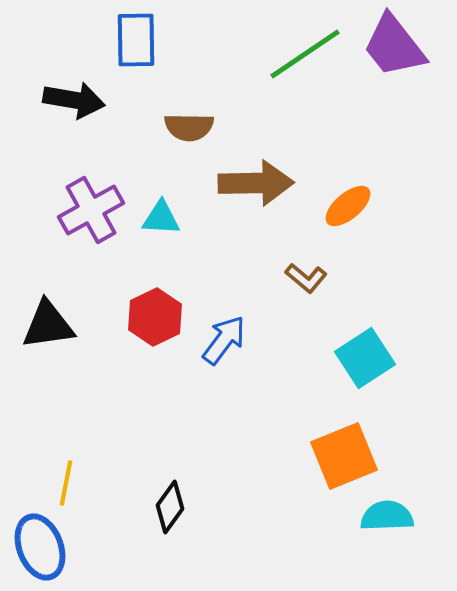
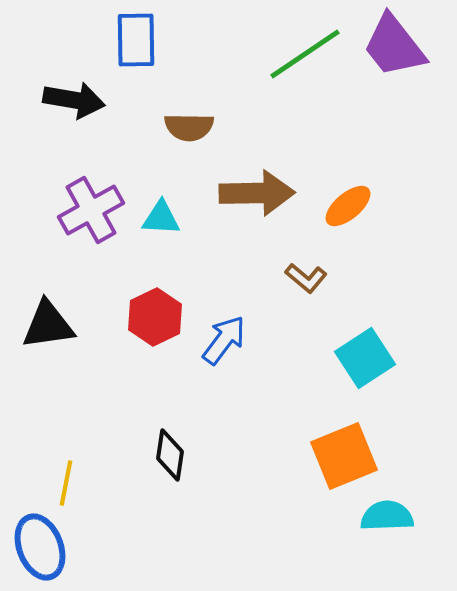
brown arrow: moved 1 px right, 10 px down
black diamond: moved 52 px up; rotated 27 degrees counterclockwise
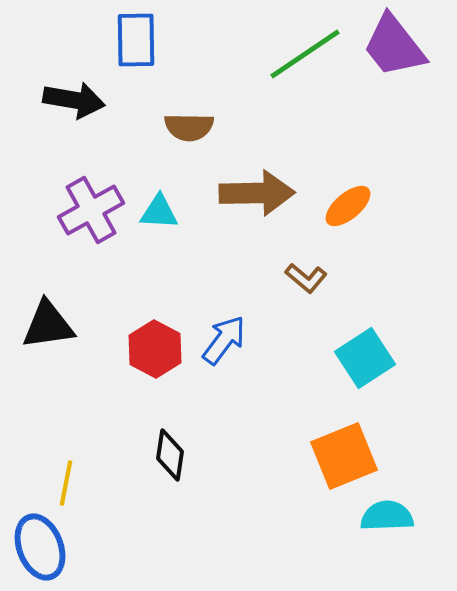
cyan triangle: moved 2 px left, 6 px up
red hexagon: moved 32 px down; rotated 6 degrees counterclockwise
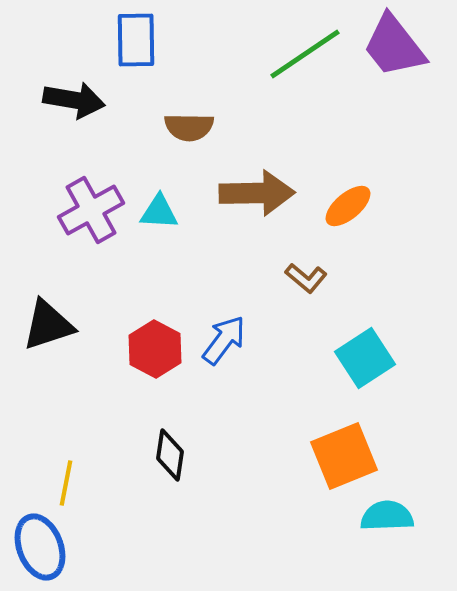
black triangle: rotated 10 degrees counterclockwise
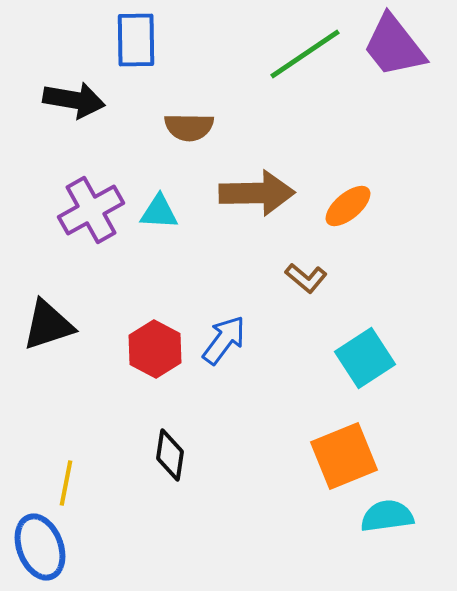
cyan semicircle: rotated 6 degrees counterclockwise
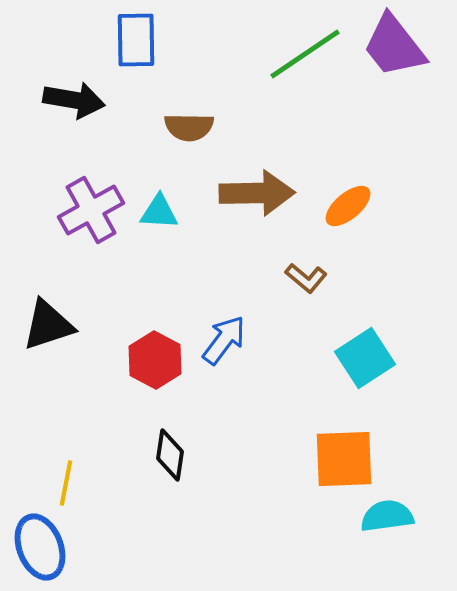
red hexagon: moved 11 px down
orange square: moved 3 px down; rotated 20 degrees clockwise
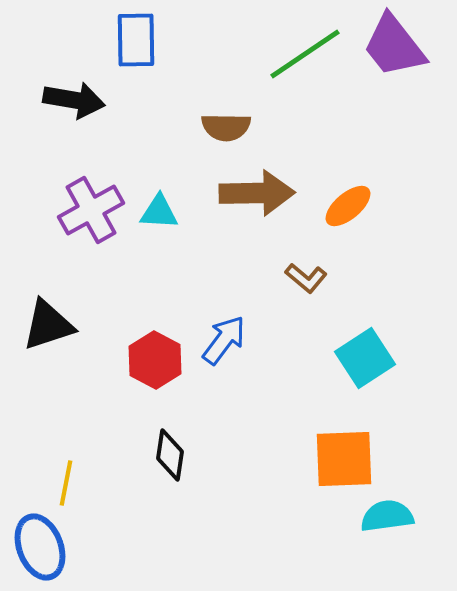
brown semicircle: moved 37 px right
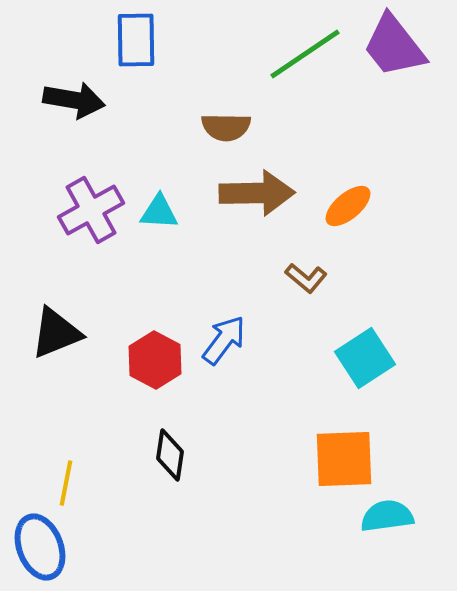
black triangle: moved 8 px right, 8 px down; rotated 4 degrees counterclockwise
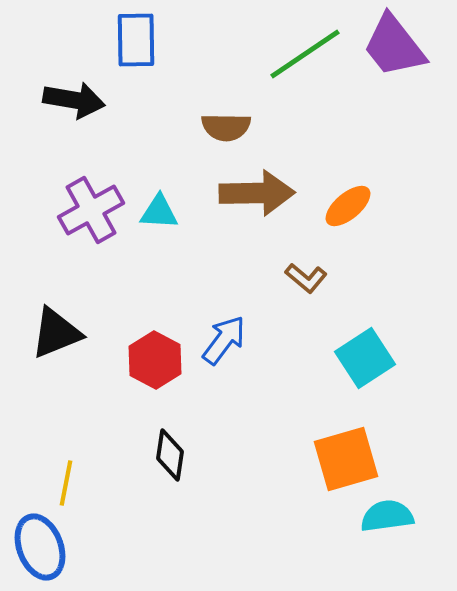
orange square: moved 2 px right; rotated 14 degrees counterclockwise
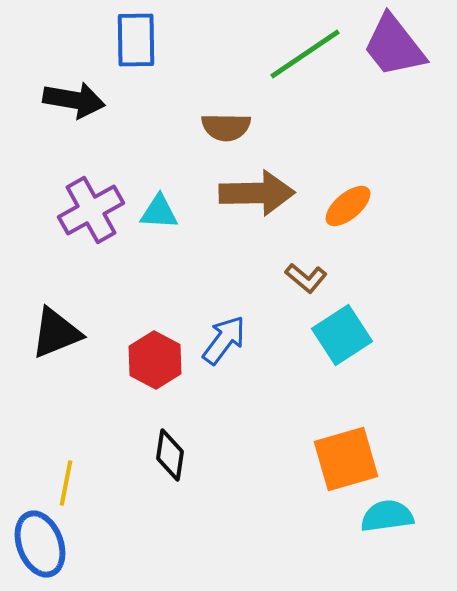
cyan square: moved 23 px left, 23 px up
blue ellipse: moved 3 px up
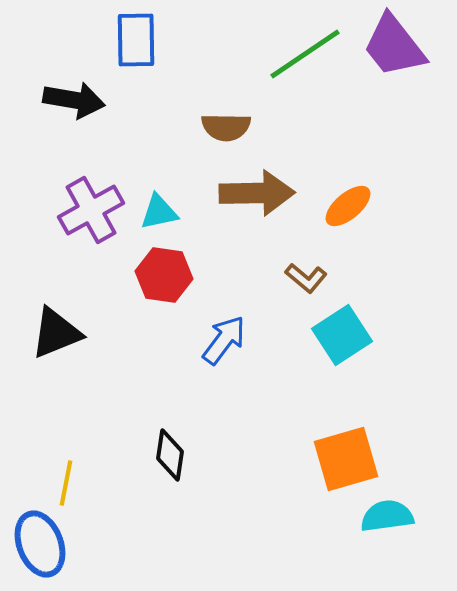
cyan triangle: rotated 15 degrees counterclockwise
red hexagon: moved 9 px right, 85 px up; rotated 20 degrees counterclockwise
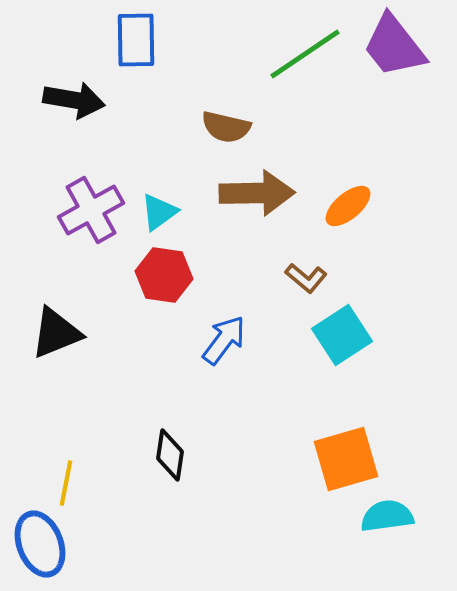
brown semicircle: rotated 12 degrees clockwise
cyan triangle: rotated 24 degrees counterclockwise
